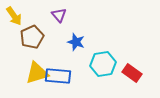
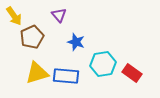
blue rectangle: moved 8 px right
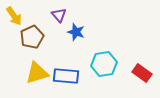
blue star: moved 10 px up
cyan hexagon: moved 1 px right
red rectangle: moved 10 px right
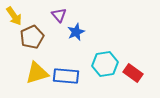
blue star: rotated 30 degrees clockwise
cyan hexagon: moved 1 px right
red rectangle: moved 9 px left
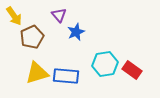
red rectangle: moved 1 px left, 3 px up
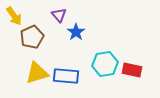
blue star: rotated 12 degrees counterclockwise
red rectangle: rotated 24 degrees counterclockwise
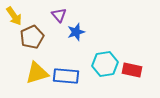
blue star: rotated 18 degrees clockwise
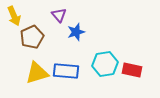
yellow arrow: rotated 12 degrees clockwise
blue rectangle: moved 5 px up
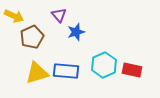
yellow arrow: rotated 42 degrees counterclockwise
cyan hexagon: moved 1 px left, 1 px down; rotated 15 degrees counterclockwise
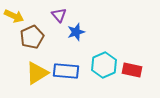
yellow triangle: rotated 15 degrees counterclockwise
